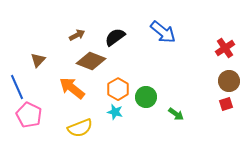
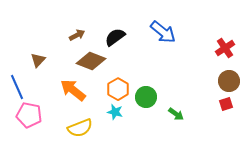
orange arrow: moved 1 px right, 2 px down
pink pentagon: rotated 15 degrees counterclockwise
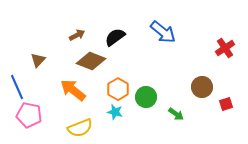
brown circle: moved 27 px left, 6 px down
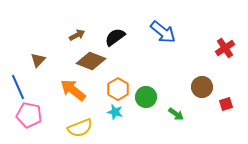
blue line: moved 1 px right
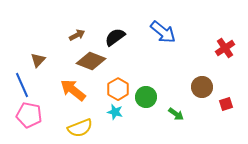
blue line: moved 4 px right, 2 px up
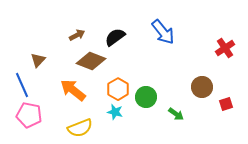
blue arrow: rotated 12 degrees clockwise
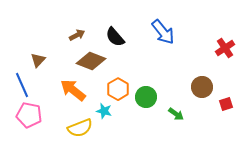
black semicircle: rotated 95 degrees counterclockwise
cyan star: moved 11 px left, 1 px up
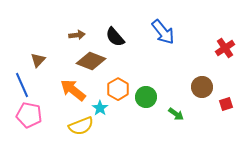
brown arrow: rotated 21 degrees clockwise
cyan star: moved 4 px left, 3 px up; rotated 21 degrees clockwise
yellow semicircle: moved 1 px right, 2 px up
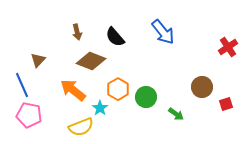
brown arrow: moved 3 px up; rotated 84 degrees clockwise
red cross: moved 3 px right, 1 px up
yellow semicircle: moved 1 px down
